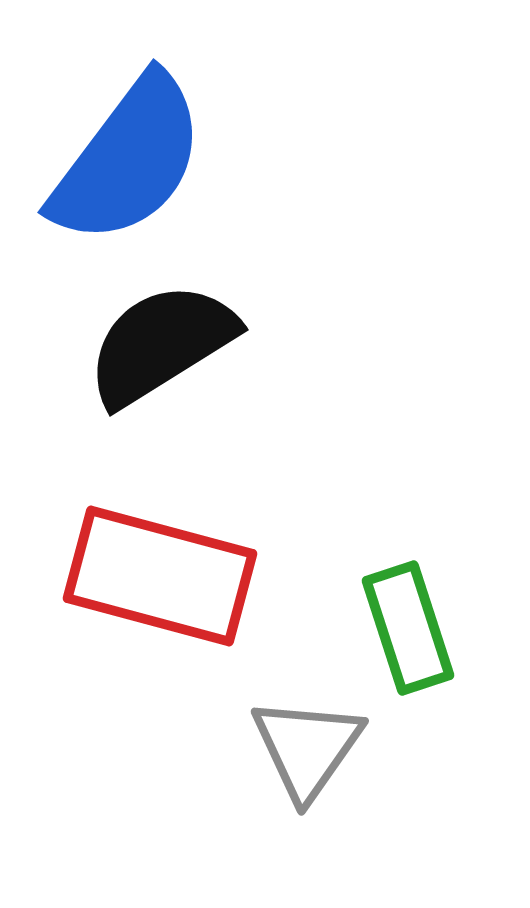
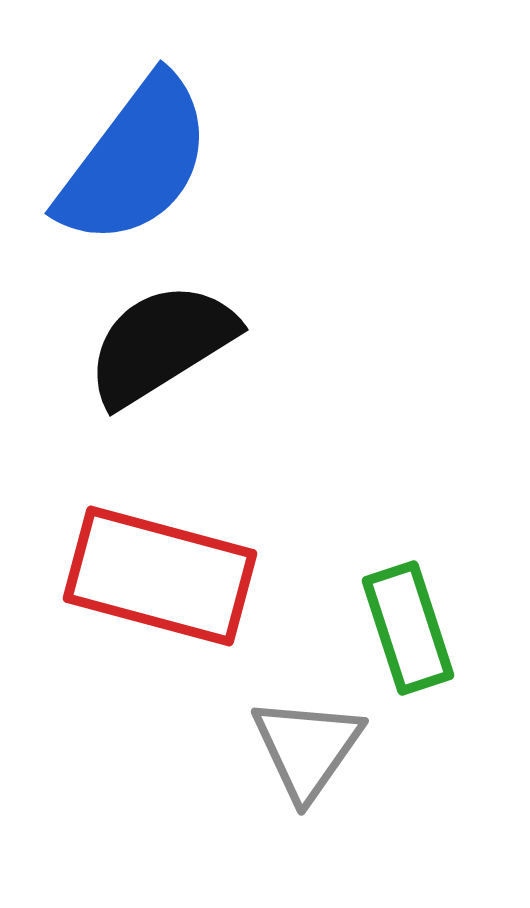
blue semicircle: moved 7 px right, 1 px down
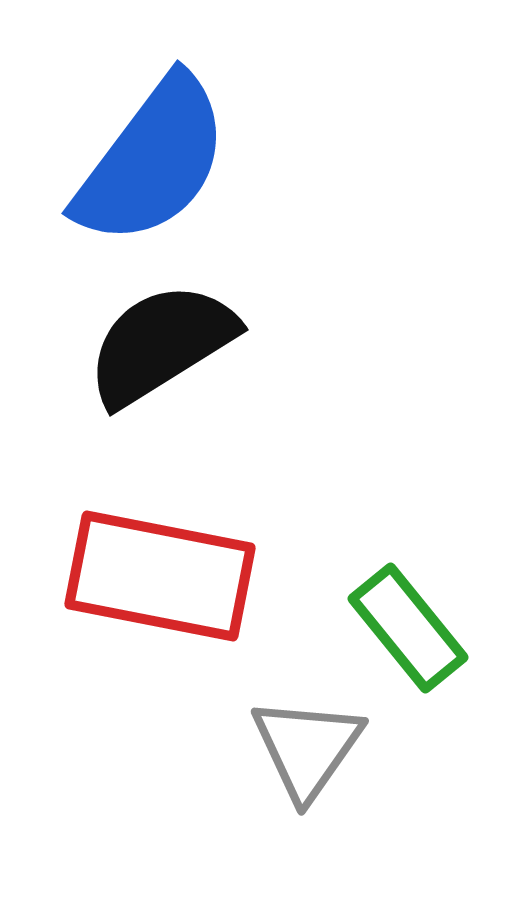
blue semicircle: moved 17 px right
red rectangle: rotated 4 degrees counterclockwise
green rectangle: rotated 21 degrees counterclockwise
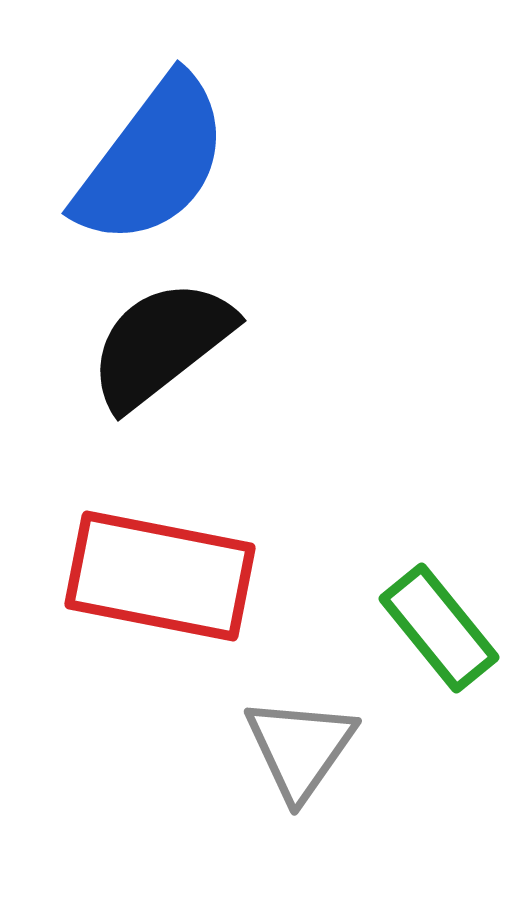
black semicircle: rotated 6 degrees counterclockwise
green rectangle: moved 31 px right
gray triangle: moved 7 px left
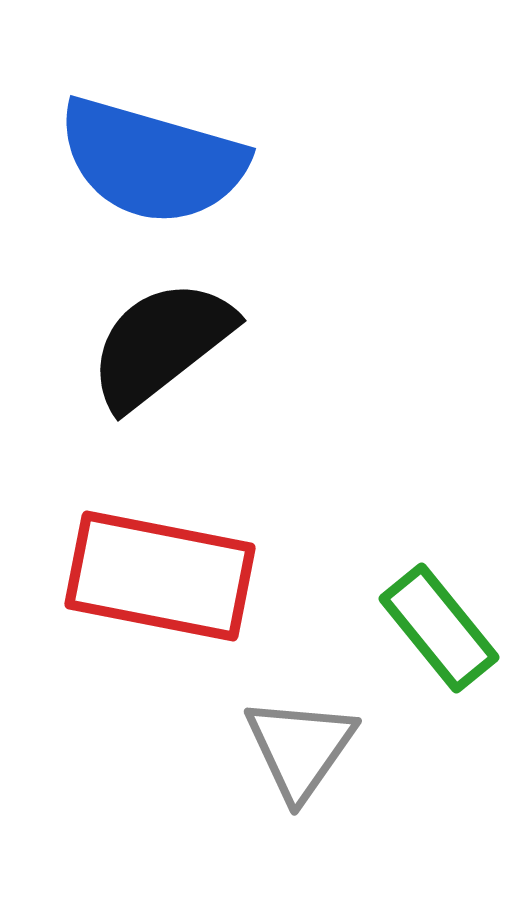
blue semicircle: rotated 69 degrees clockwise
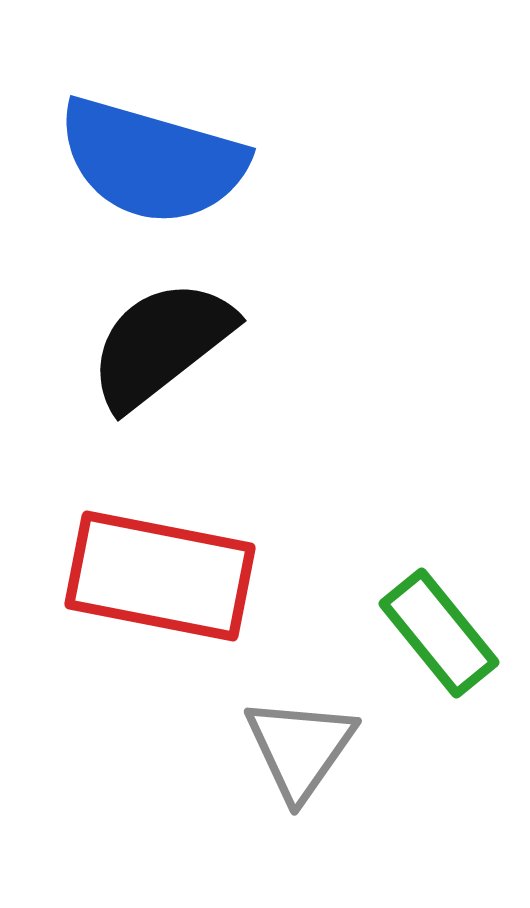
green rectangle: moved 5 px down
